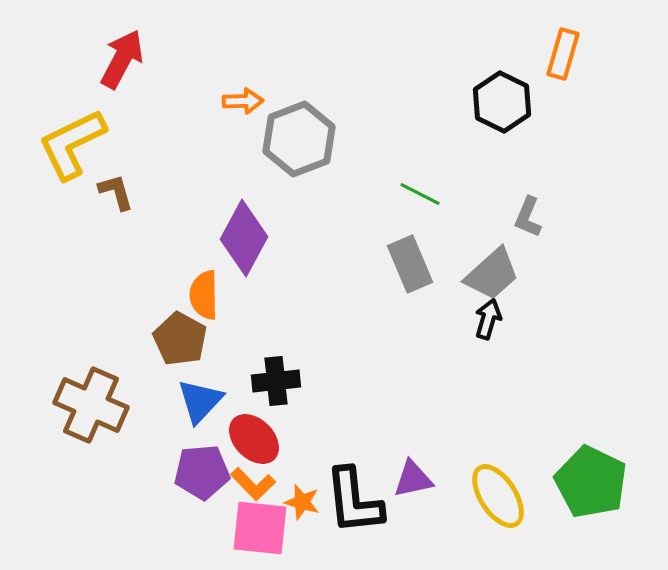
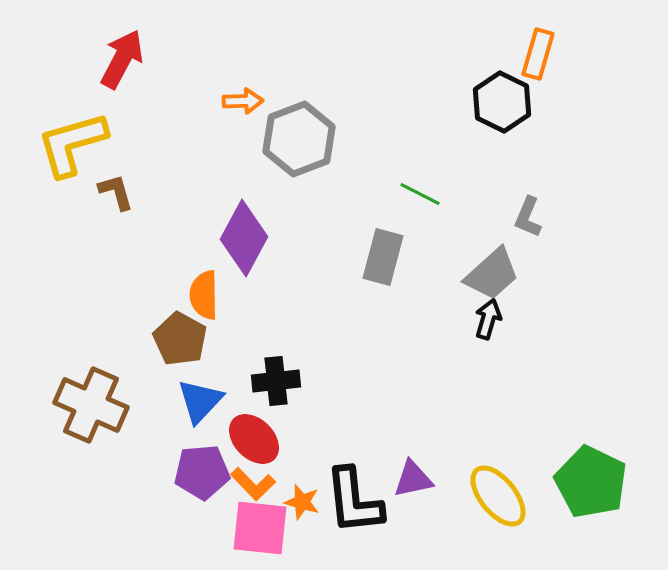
orange rectangle: moved 25 px left
yellow L-shape: rotated 10 degrees clockwise
gray rectangle: moved 27 px left, 7 px up; rotated 38 degrees clockwise
yellow ellipse: rotated 6 degrees counterclockwise
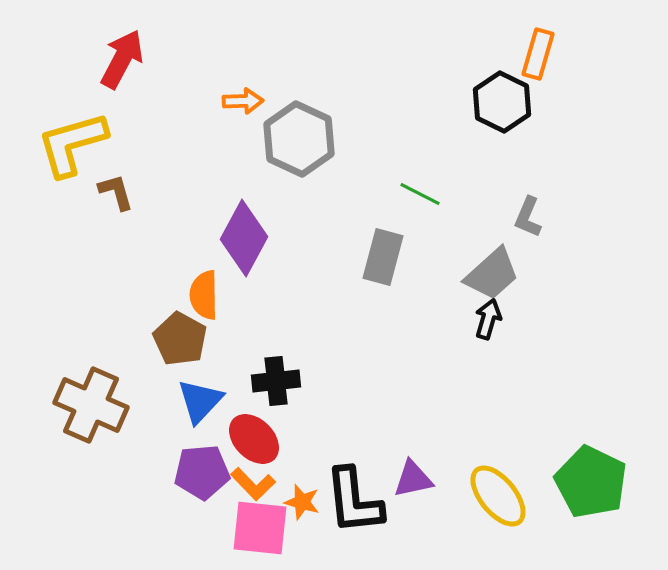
gray hexagon: rotated 14 degrees counterclockwise
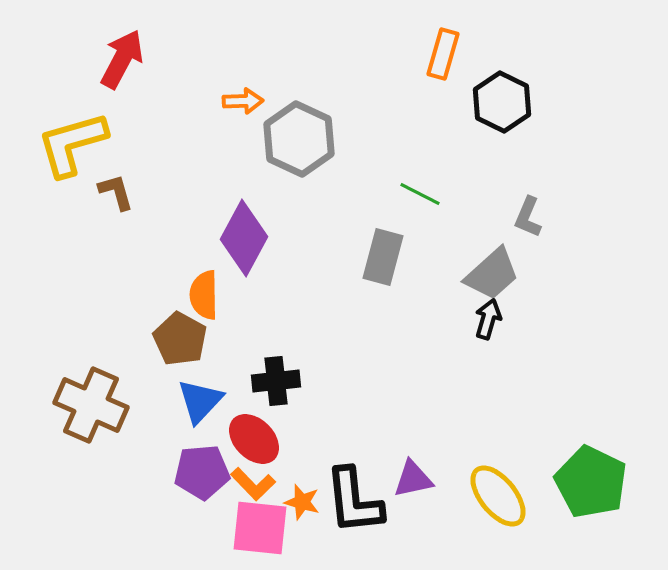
orange rectangle: moved 95 px left
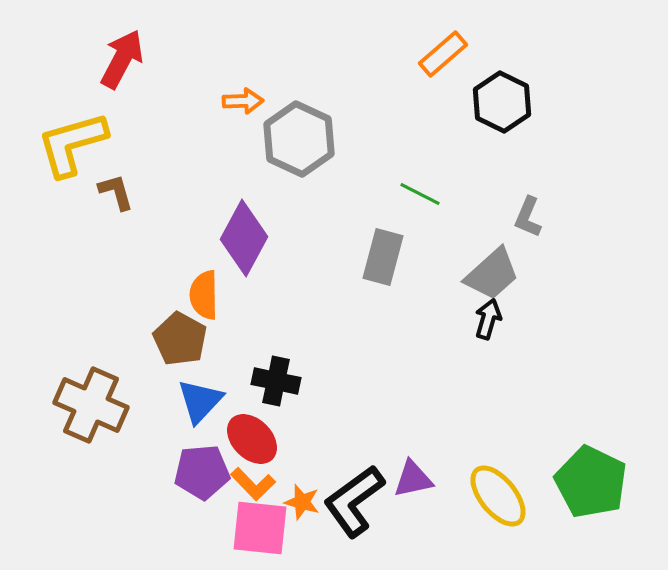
orange rectangle: rotated 33 degrees clockwise
black cross: rotated 18 degrees clockwise
red ellipse: moved 2 px left
black L-shape: rotated 60 degrees clockwise
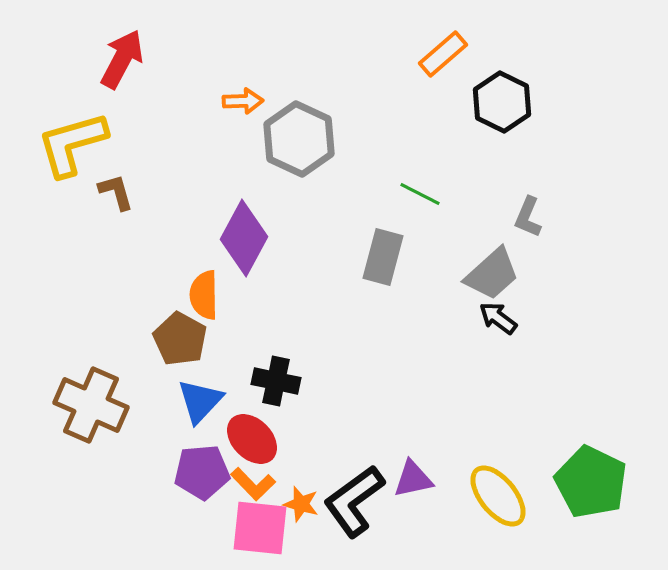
black arrow: moved 10 px right, 1 px up; rotated 69 degrees counterclockwise
orange star: moved 1 px left, 2 px down
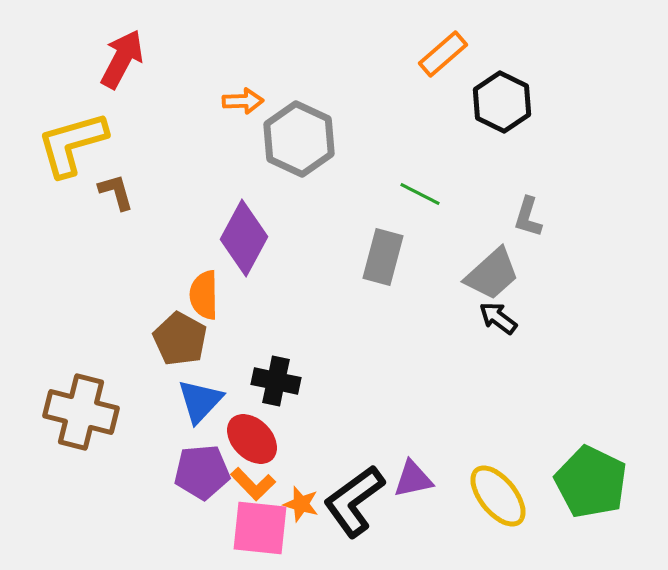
gray L-shape: rotated 6 degrees counterclockwise
brown cross: moved 10 px left, 7 px down; rotated 10 degrees counterclockwise
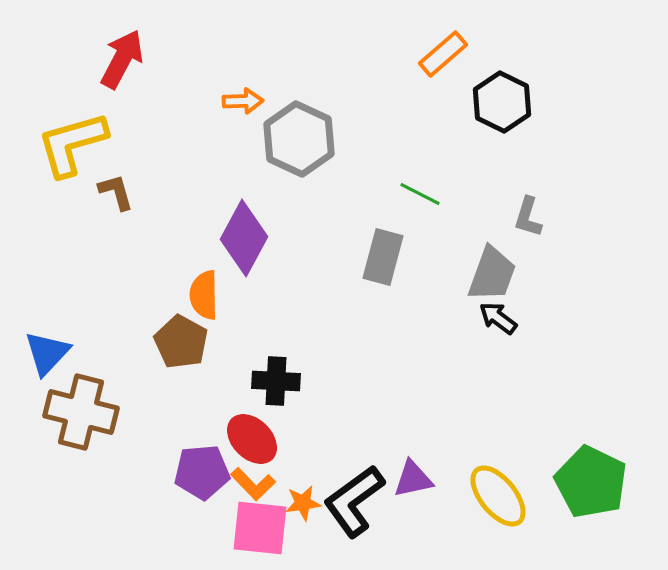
gray trapezoid: rotated 28 degrees counterclockwise
brown pentagon: moved 1 px right, 3 px down
black cross: rotated 9 degrees counterclockwise
blue triangle: moved 153 px left, 48 px up
orange star: moved 2 px right, 1 px up; rotated 24 degrees counterclockwise
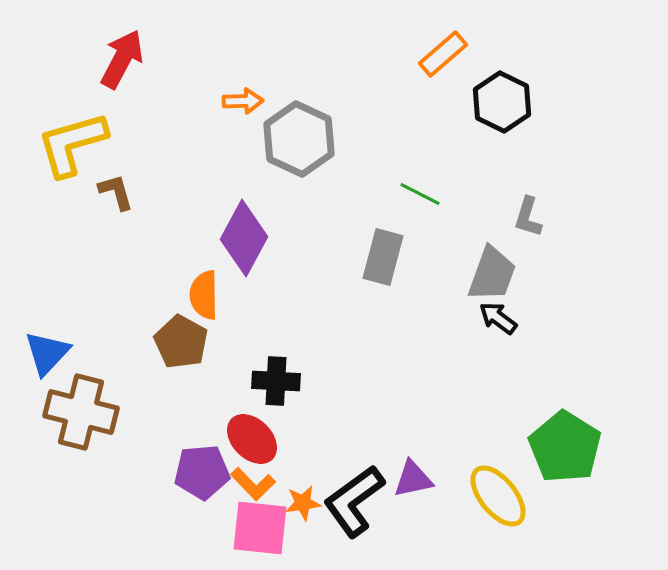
green pentagon: moved 26 px left, 35 px up; rotated 6 degrees clockwise
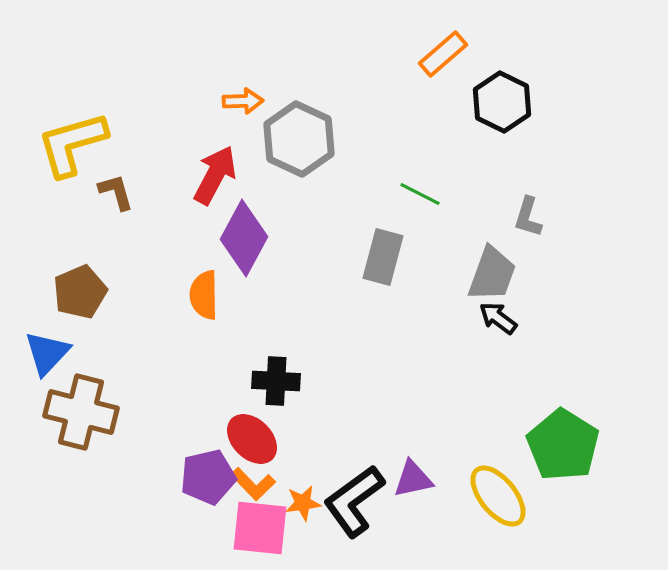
red arrow: moved 93 px right, 116 px down
brown pentagon: moved 101 px left, 50 px up; rotated 20 degrees clockwise
green pentagon: moved 2 px left, 2 px up
purple pentagon: moved 6 px right, 5 px down; rotated 8 degrees counterclockwise
